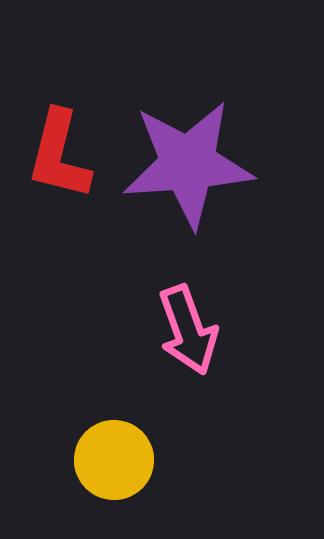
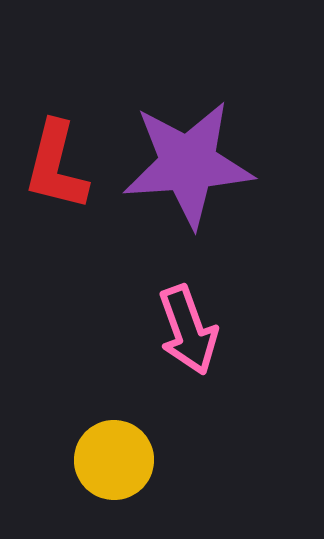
red L-shape: moved 3 px left, 11 px down
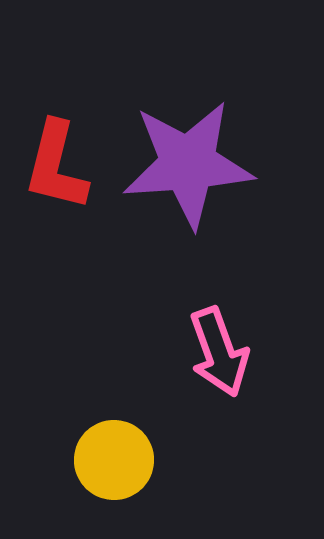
pink arrow: moved 31 px right, 22 px down
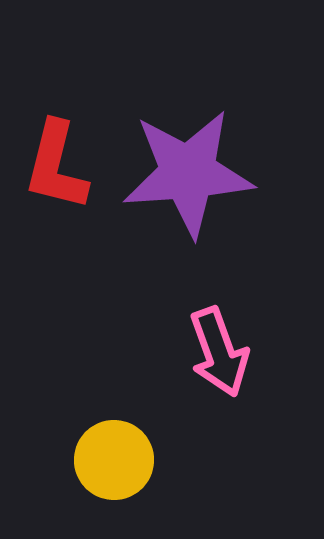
purple star: moved 9 px down
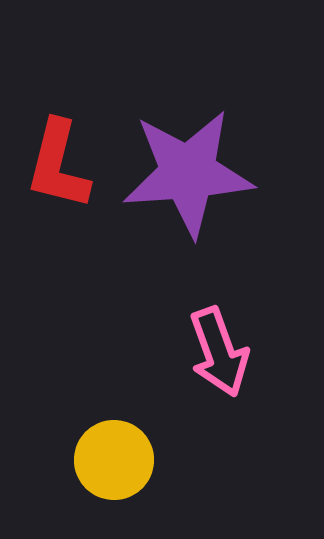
red L-shape: moved 2 px right, 1 px up
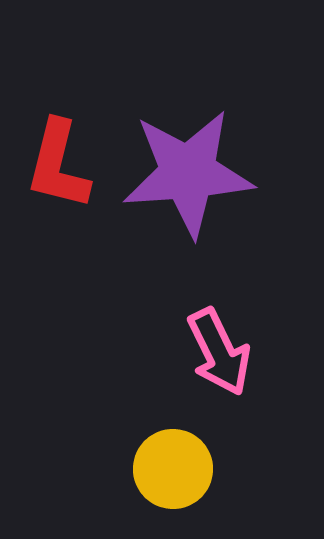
pink arrow: rotated 6 degrees counterclockwise
yellow circle: moved 59 px right, 9 px down
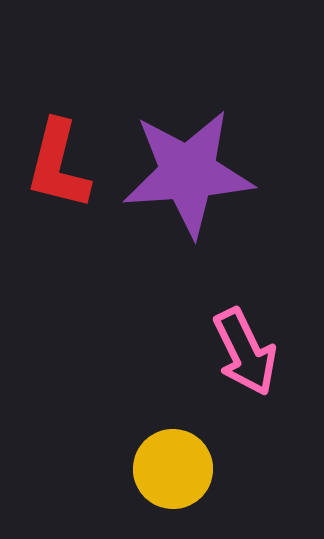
pink arrow: moved 26 px right
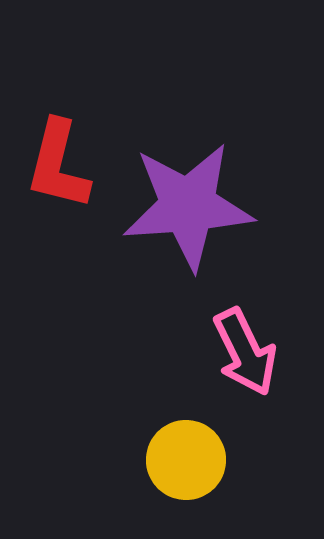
purple star: moved 33 px down
yellow circle: moved 13 px right, 9 px up
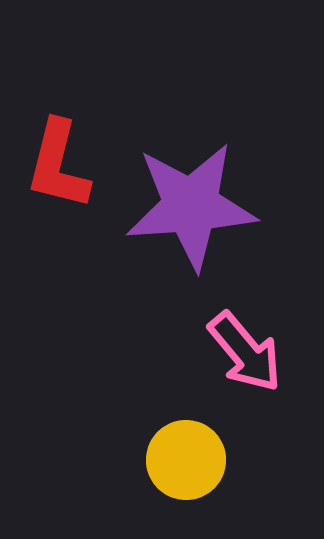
purple star: moved 3 px right
pink arrow: rotated 14 degrees counterclockwise
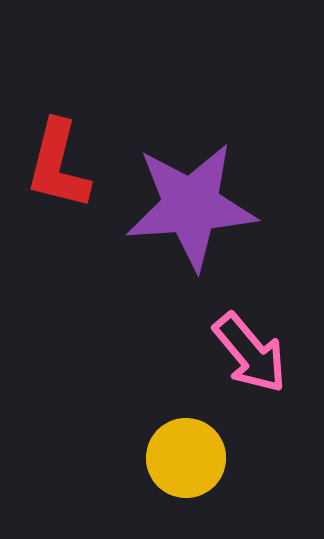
pink arrow: moved 5 px right, 1 px down
yellow circle: moved 2 px up
